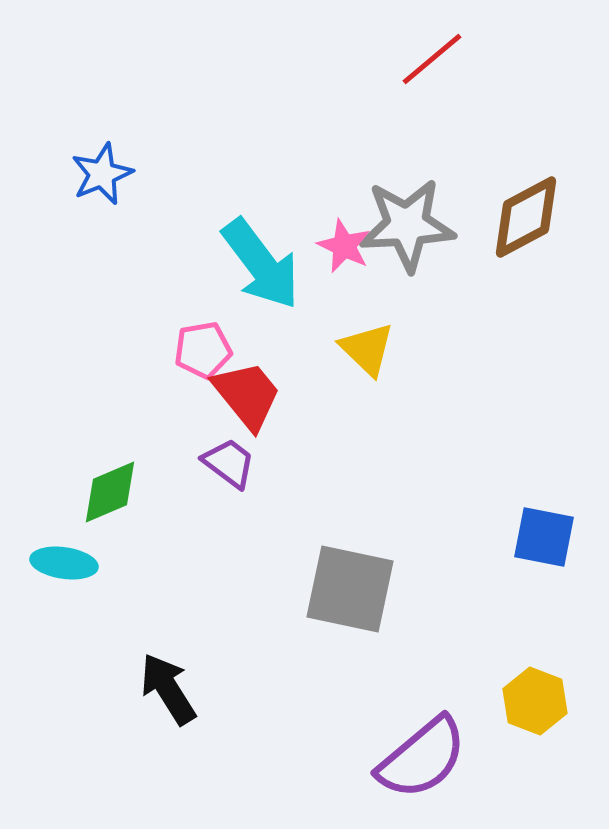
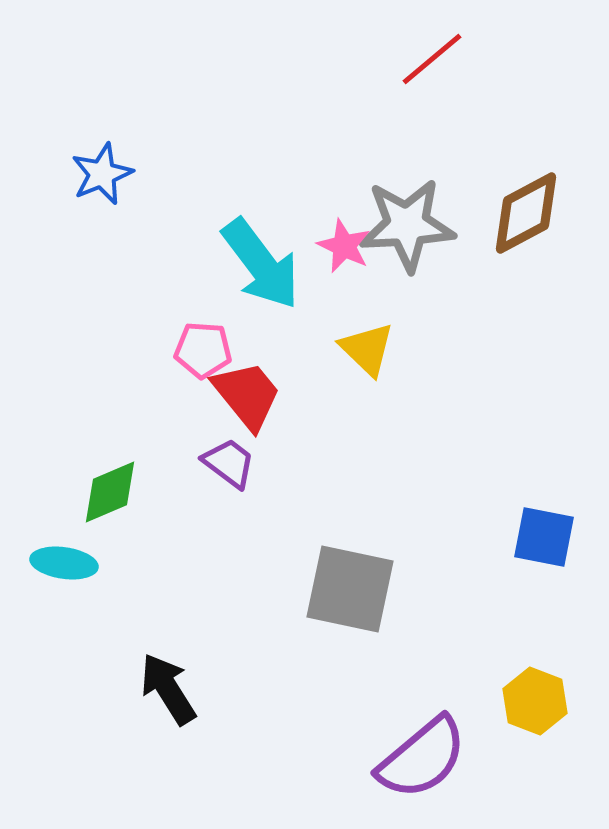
brown diamond: moved 4 px up
pink pentagon: rotated 14 degrees clockwise
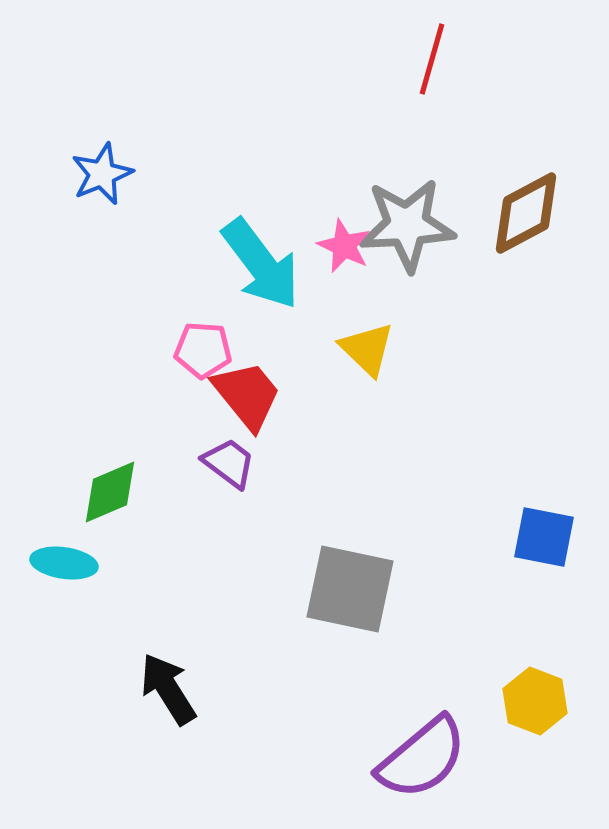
red line: rotated 34 degrees counterclockwise
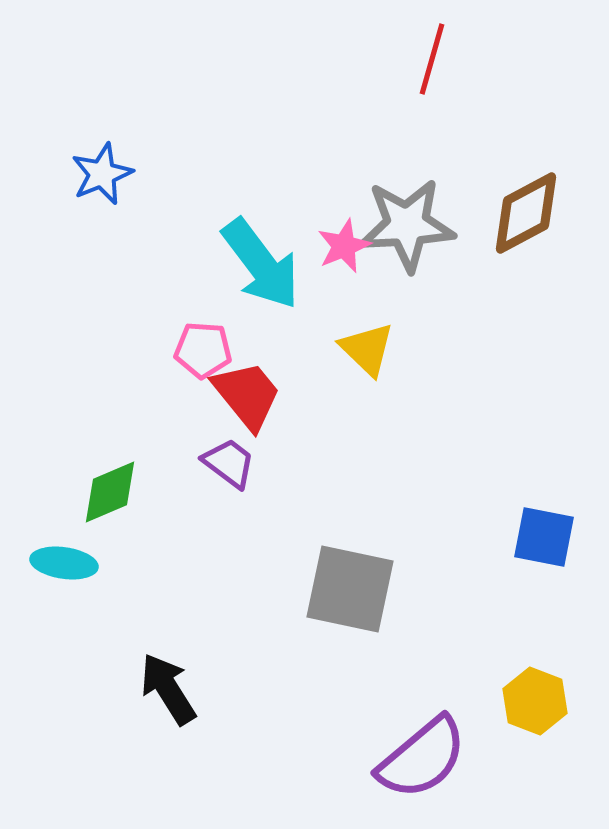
pink star: rotated 24 degrees clockwise
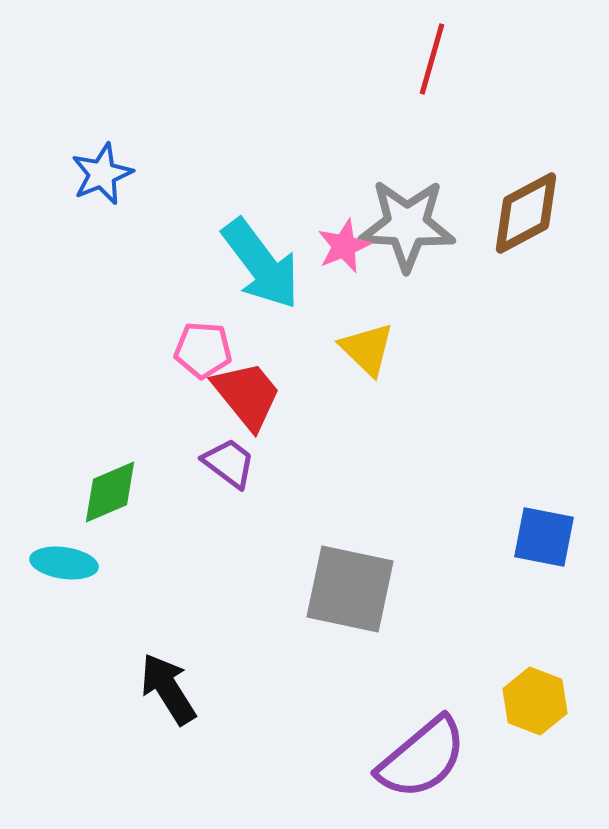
gray star: rotated 6 degrees clockwise
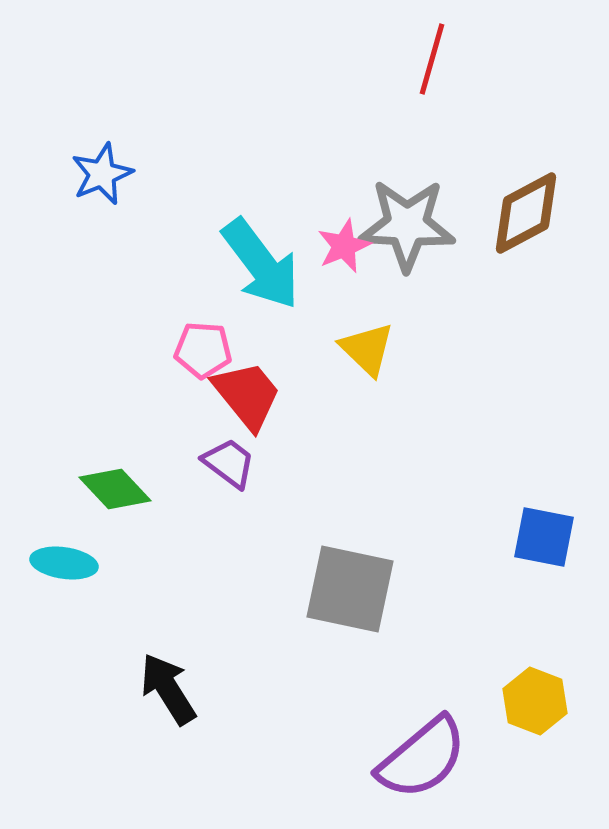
green diamond: moved 5 px right, 3 px up; rotated 70 degrees clockwise
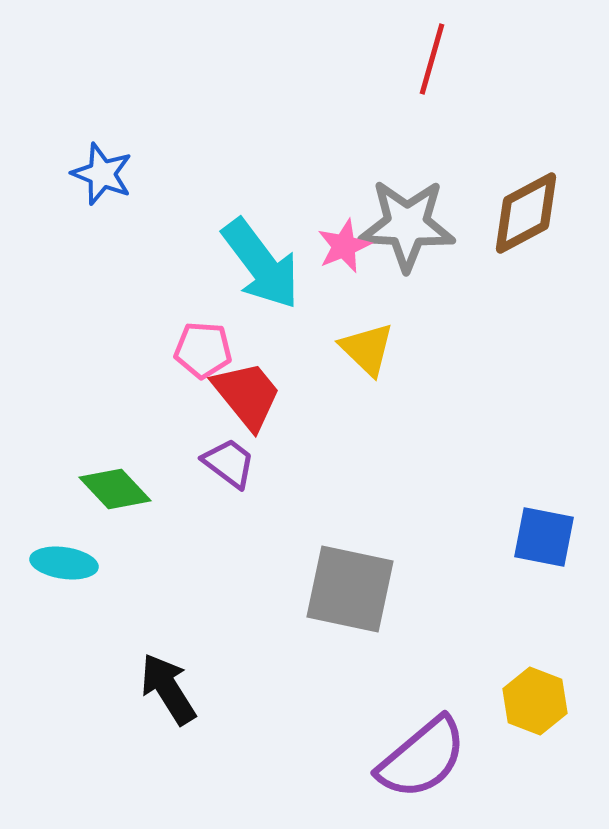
blue star: rotated 28 degrees counterclockwise
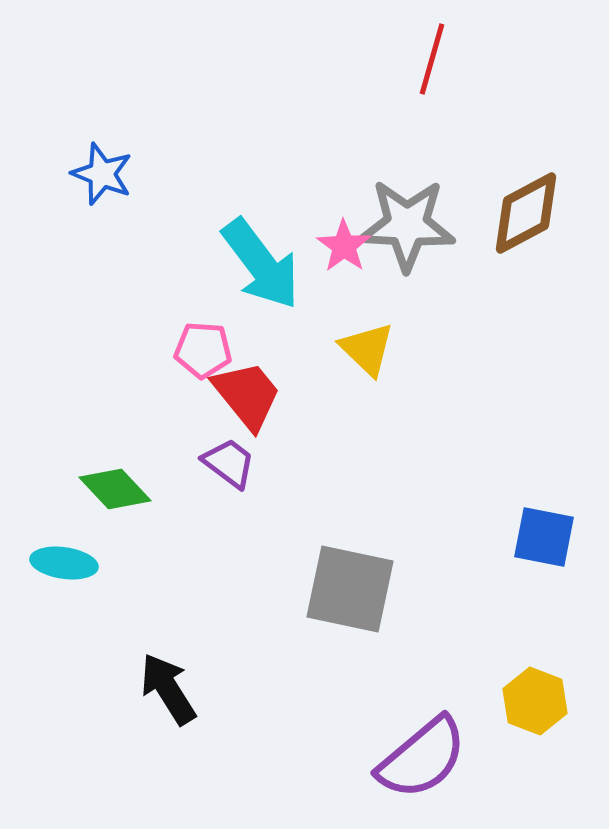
pink star: rotated 14 degrees counterclockwise
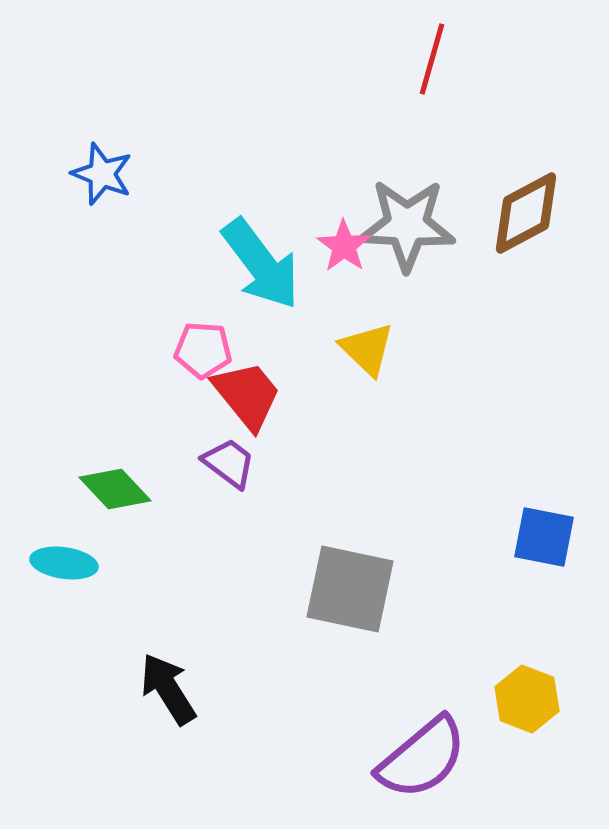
yellow hexagon: moved 8 px left, 2 px up
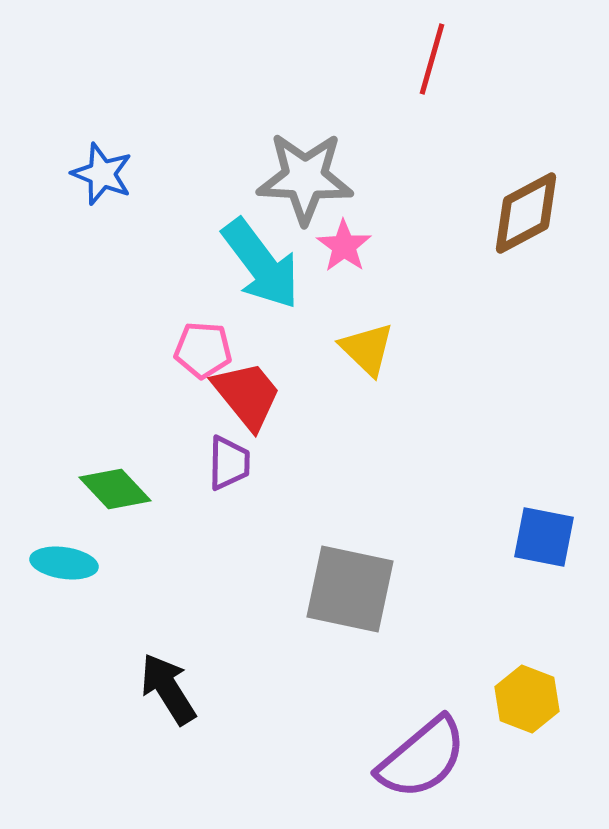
gray star: moved 102 px left, 47 px up
purple trapezoid: rotated 54 degrees clockwise
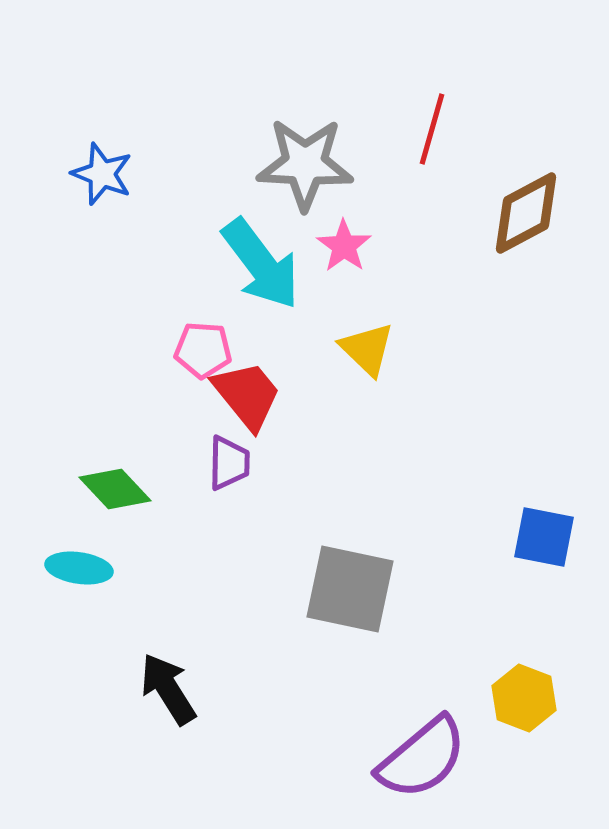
red line: moved 70 px down
gray star: moved 14 px up
cyan ellipse: moved 15 px right, 5 px down
yellow hexagon: moved 3 px left, 1 px up
